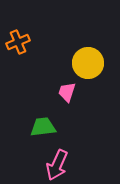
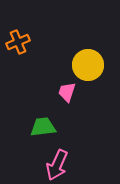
yellow circle: moved 2 px down
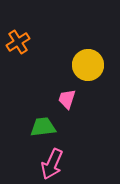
orange cross: rotated 10 degrees counterclockwise
pink trapezoid: moved 7 px down
pink arrow: moved 5 px left, 1 px up
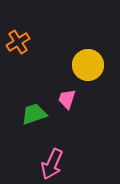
green trapezoid: moved 9 px left, 13 px up; rotated 12 degrees counterclockwise
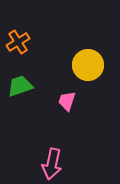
pink trapezoid: moved 2 px down
green trapezoid: moved 14 px left, 28 px up
pink arrow: rotated 12 degrees counterclockwise
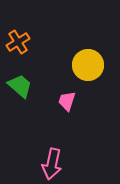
green trapezoid: rotated 60 degrees clockwise
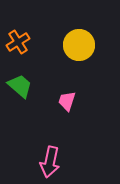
yellow circle: moved 9 px left, 20 px up
pink arrow: moved 2 px left, 2 px up
